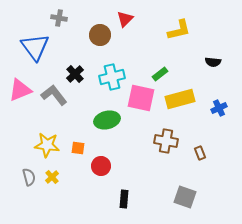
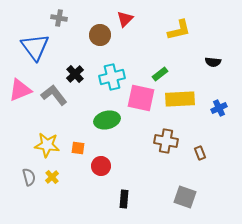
yellow rectangle: rotated 12 degrees clockwise
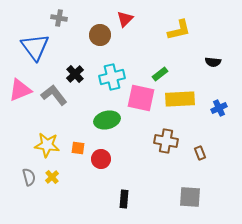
red circle: moved 7 px up
gray square: moved 5 px right; rotated 15 degrees counterclockwise
